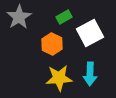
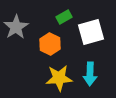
gray star: moved 3 px left, 10 px down
white square: moved 1 px right, 1 px up; rotated 12 degrees clockwise
orange hexagon: moved 2 px left
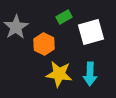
orange hexagon: moved 6 px left
yellow star: moved 4 px up; rotated 12 degrees clockwise
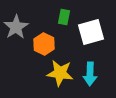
green rectangle: rotated 49 degrees counterclockwise
yellow star: moved 1 px right, 1 px up
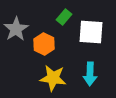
green rectangle: rotated 28 degrees clockwise
gray star: moved 2 px down
white square: rotated 20 degrees clockwise
yellow star: moved 7 px left, 5 px down
